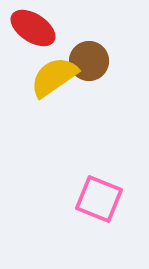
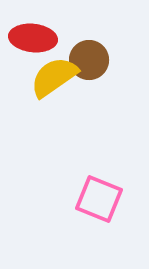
red ellipse: moved 10 px down; rotated 27 degrees counterclockwise
brown circle: moved 1 px up
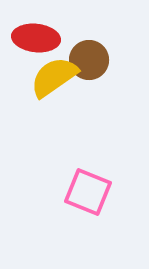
red ellipse: moved 3 px right
pink square: moved 11 px left, 7 px up
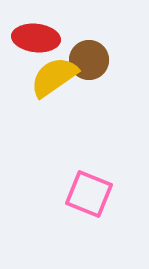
pink square: moved 1 px right, 2 px down
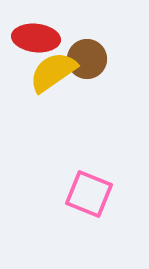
brown circle: moved 2 px left, 1 px up
yellow semicircle: moved 1 px left, 5 px up
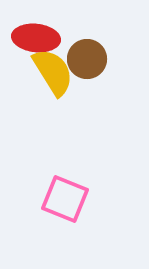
yellow semicircle: rotated 93 degrees clockwise
pink square: moved 24 px left, 5 px down
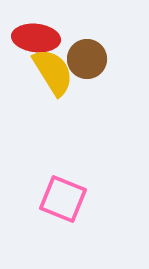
pink square: moved 2 px left
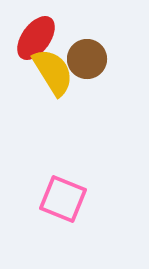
red ellipse: rotated 60 degrees counterclockwise
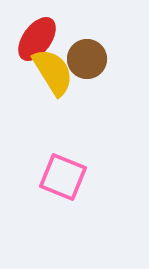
red ellipse: moved 1 px right, 1 px down
pink square: moved 22 px up
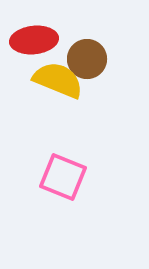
red ellipse: moved 3 px left, 1 px down; rotated 48 degrees clockwise
yellow semicircle: moved 5 px right, 8 px down; rotated 36 degrees counterclockwise
